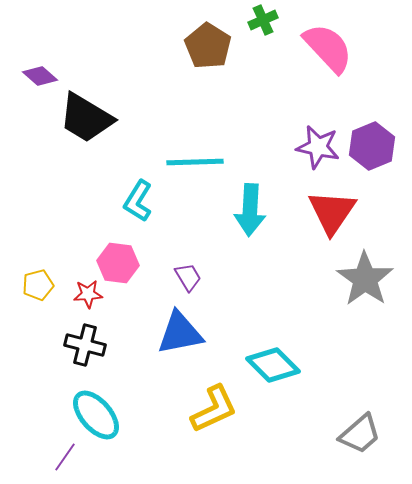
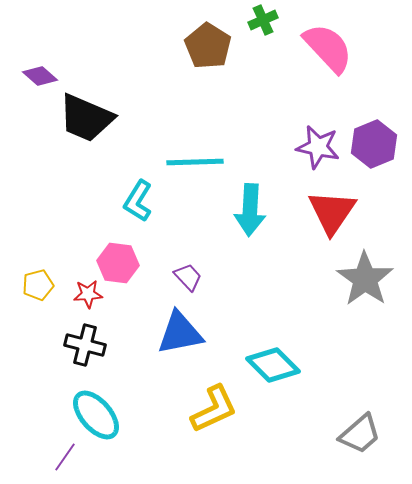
black trapezoid: rotated 8 degrees counterclockwise
purple hexagon: moved 2 px right, 2 px up
purple trapezoid: rotated 12 degrees counterclockwise
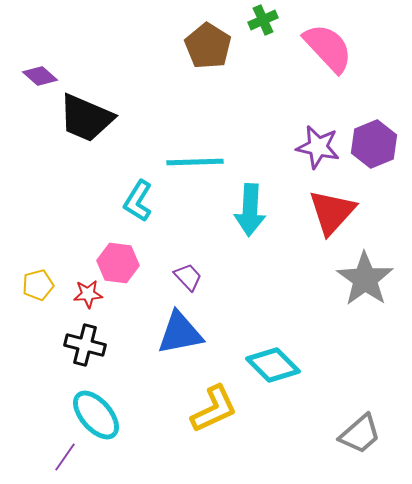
red triangle: rotated 8 degrees clockwise
